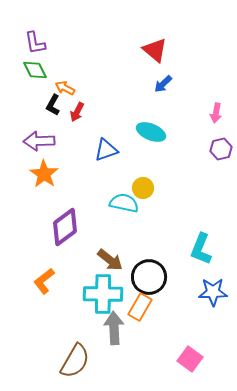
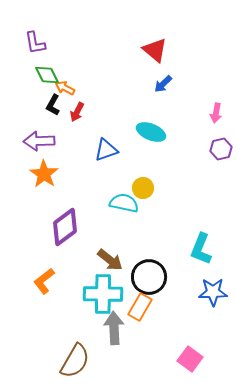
green diamond: moved 12 px right, 5 px down
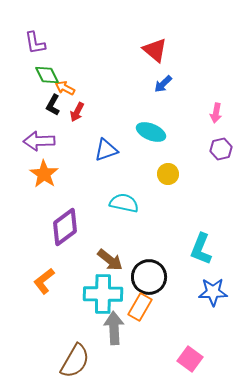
yellow circle: moved 25 px right, 14 px up
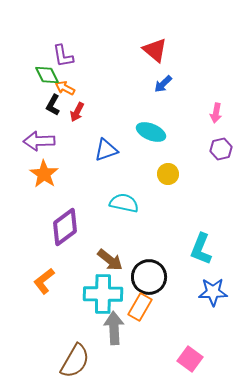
purple L-shape: moved 28 px right, 13 px down
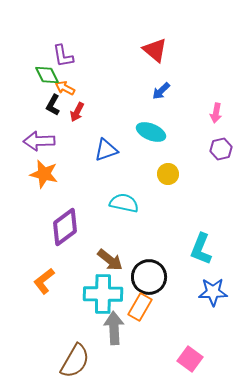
blue arrow: moved 2 px left, 7 px down
orange star: rotated 20 degrees counterclockwise
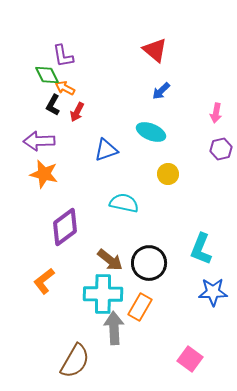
black circle: moved 14 px up
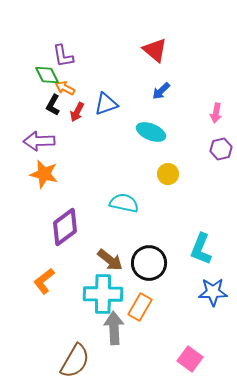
blue triangle: moved 46 px up
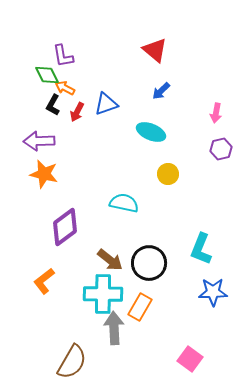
brown semicircle: moved 3 px left, 1 px down
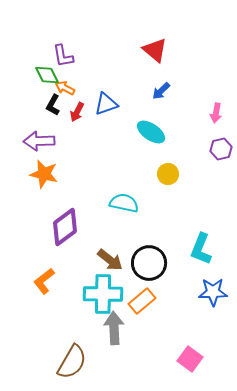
cyan ellipse: rotated 12 degrees clockwise
orange rectangle: moved 2 px right, 6 px up; rotated 20 degrees clockwise
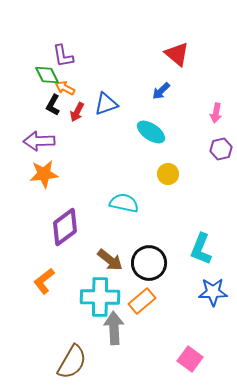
red triangle: moved 22 px right, 4 px down
orange star: rotated 20 degrees counterclockwise
cyan cross: moved 3 px left, 3 px down
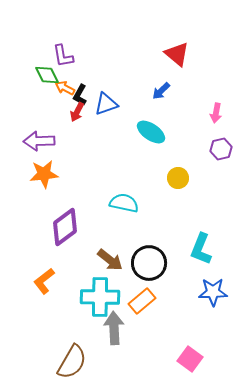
black L-shape: moved 27 px right, 10 px up
yellow circle: moved 10 px right, 4 px down
